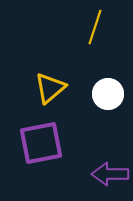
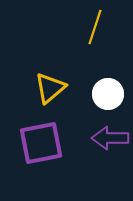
purple arrow: moved 36 px up
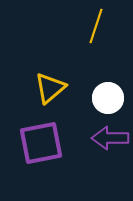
yellow line: moved 1 px right, 1 px up
white circle: moved 4 px down
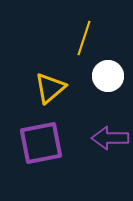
yellow line: moved 12 px left, 12 px down
white circle: moved 22 px up
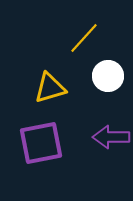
yellow line: rotated 24 degrees clockwise
yellow triangle: rotated 24 degrees clockwise
purple arrow: moved 1 px right, 1 px up
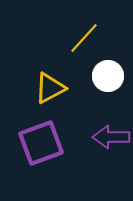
yellow triangle: rotated 12 degrees counterclockwise
purple square: rotated 9 degrees counterclockwise
